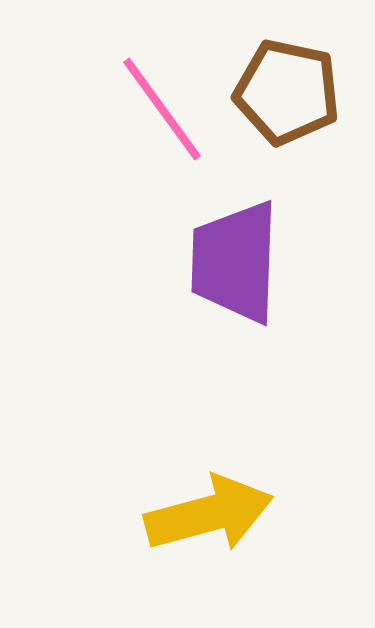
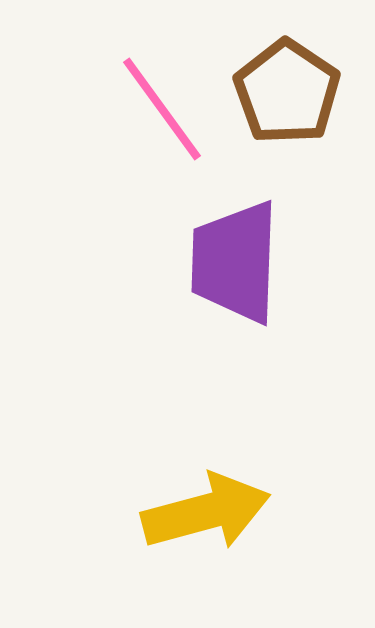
brown pentagon: rotated 22 degrees clockwise
yellow arrow: moved 3 px left, 2 px up
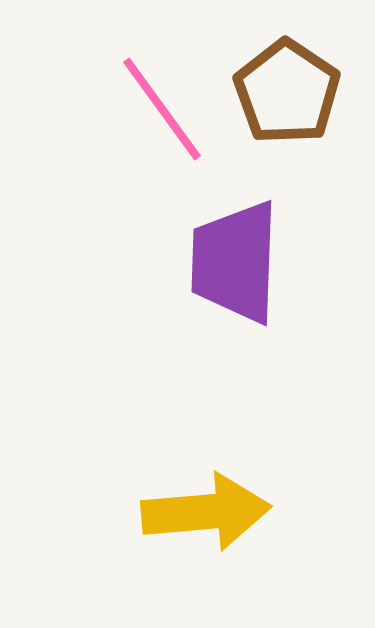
yellow arrow: rotated 10 degrees clockwise
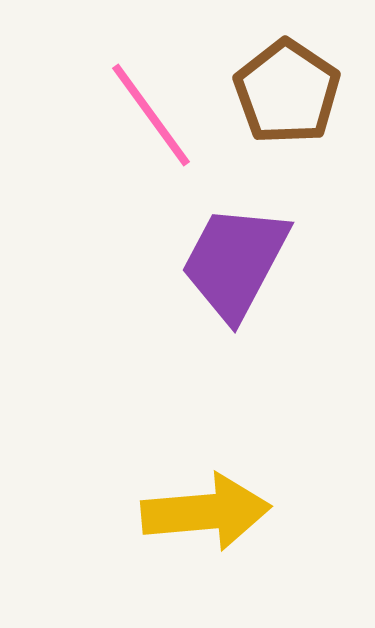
pink line: moved 11 px left, 6 px down
purple trapezoid: rotated 26 degrees clockwise
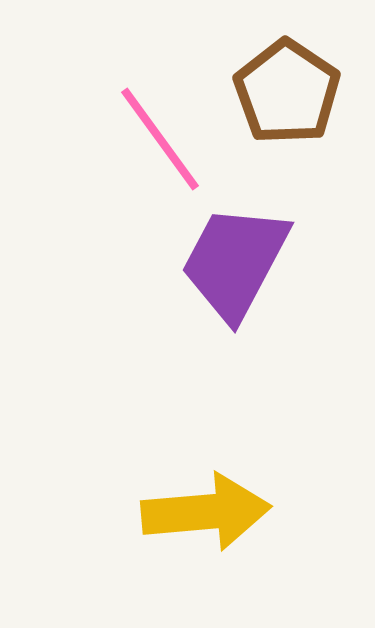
pink line: moved 9 px right, 24 px down
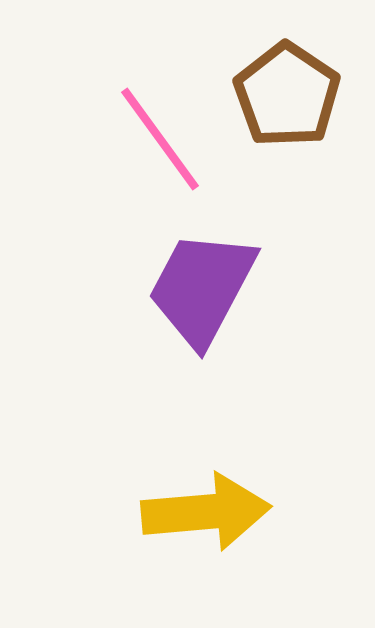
brown pentagon: moved 3 px down
purple trapezoid: moved 33 px left, 26 px down
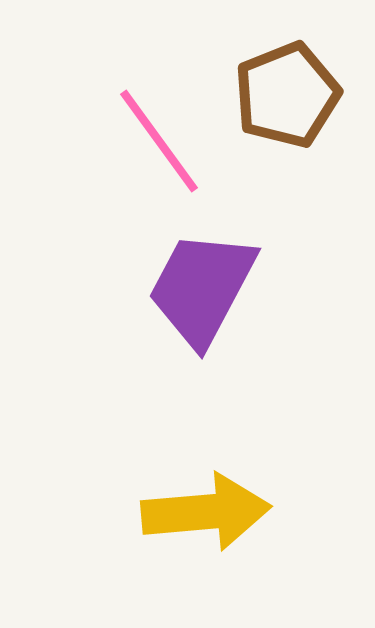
brown pentagon: rotated 16 degrees clockwise
pink line: moved 1 px left, 2 px down
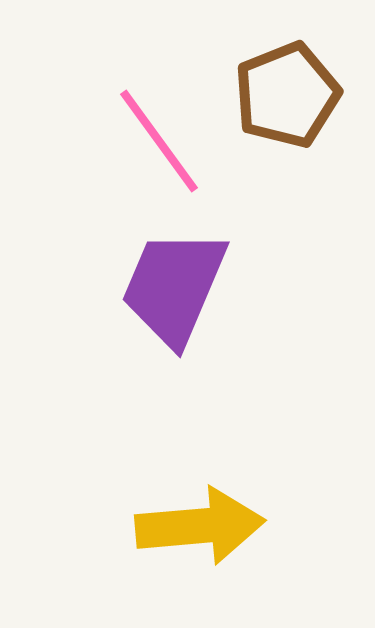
purple trapezoid: moved 28 px left, 1 px up; rotated 5 degrees counterclockwise
yellow arrow: moved 6 px left, 14 px down
